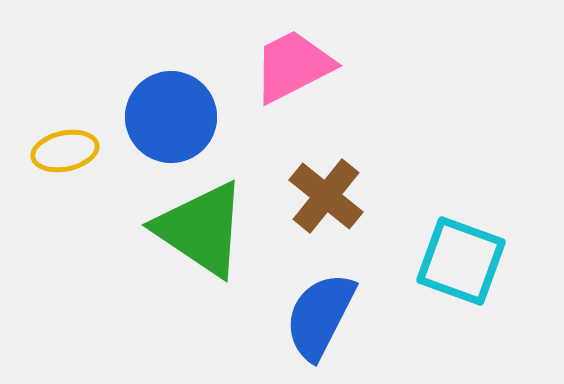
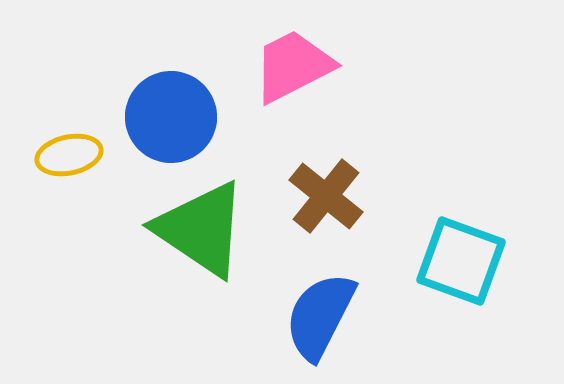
yellow ellipse: moved 4 px right, 4 px down
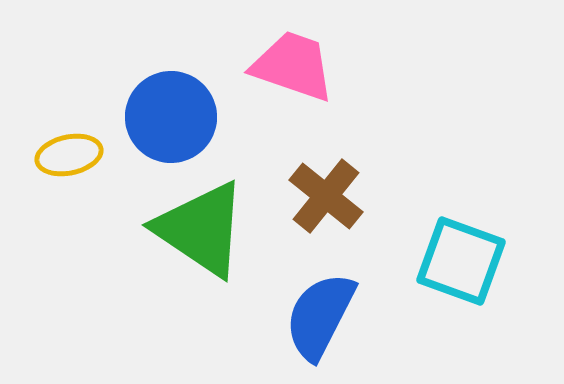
pink trapezoid: rotated 46 degrees clockwise
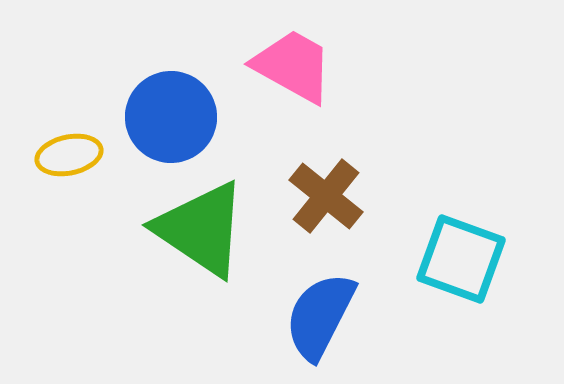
pink trapezoid: rotated 10 degrees clockwise
cyan square: moved 2 px up
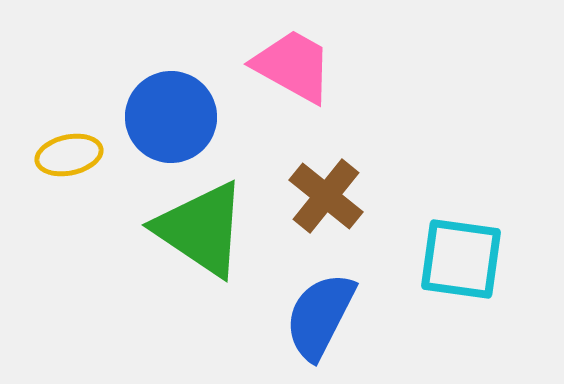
cyan square: rotated 12 degrees counterclockwise
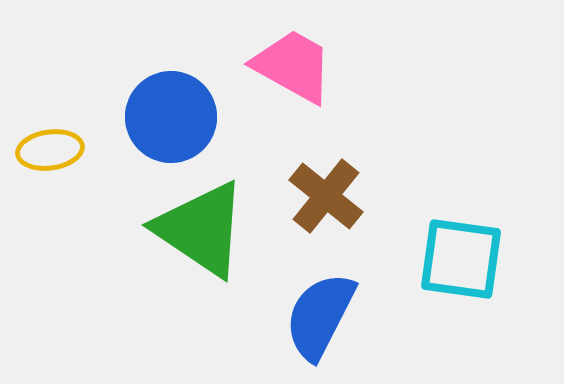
yellow ellipse: moved 19 px left, 5 px up; rotated 4 degrees clockwise
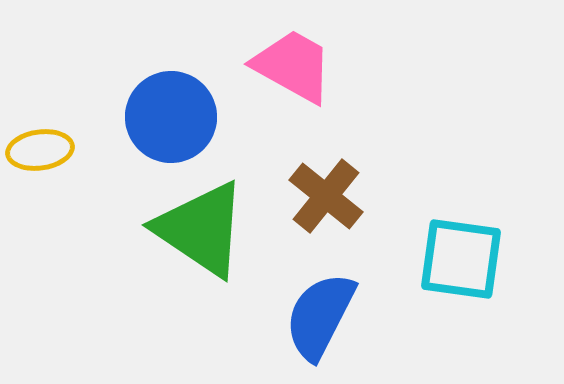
yellow ellipse: moved 10 px left
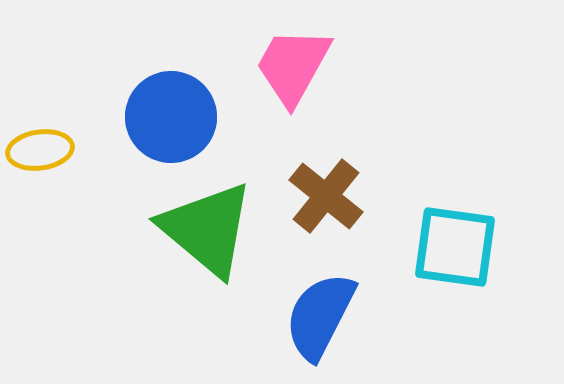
pink trapezoid: rotated 90 degrees counterclockwise
green triangle: moved 6 px right; rotated 6 degrees clockwise
cyan square: moved 6 px left, 12 px up
